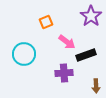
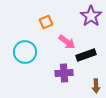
cyan circle: moved 1 px right, 2 px up
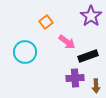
orange square: rotated 16 degrees counterclockwise
black rectangle: moved 2 px right, 1 px down
purple cross: moved 11 px right, 5 px down
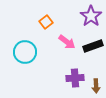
black rectangle: moved 5 px right, 10 px up
